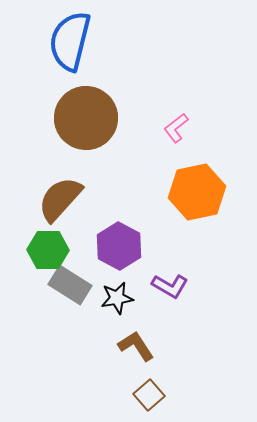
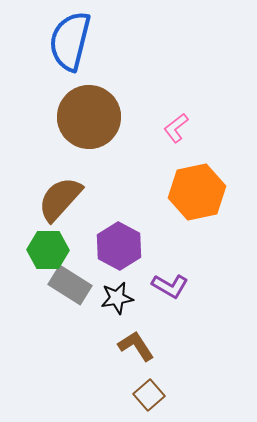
brown circle: moved 3 px right, 1 px up
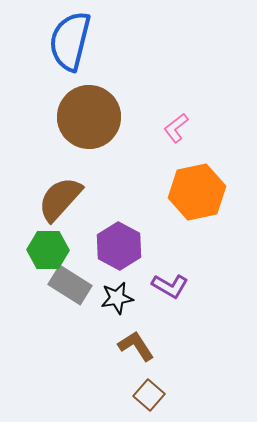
brown square: rotated 8 degrees counterclockwise
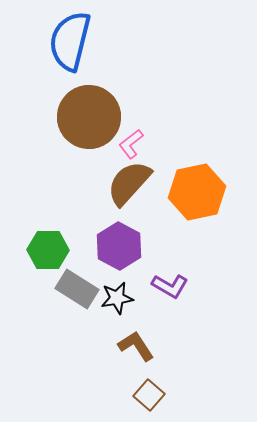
pink L-shape: moved 45 px left, 16 px down
brown semicircle: moved 69 px right, 16 px up
gray rectangle: moved 7 px right, 4 px down
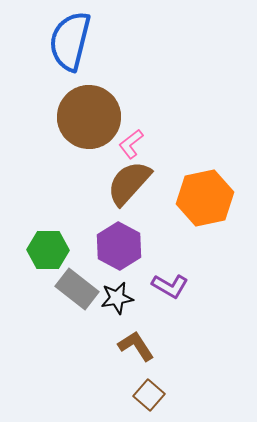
orange hexagon: moved 8 px right, 6 px down
gray rectangle: rotated 6 degrees clockwise
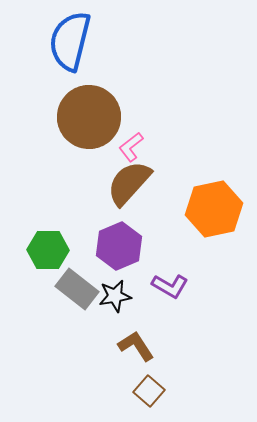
pink L-shape: moved 3 px down
orange hexagon: moved 9 px right, 11 px down
purple hexagon: rotated 9 degrees clockwise
black star: moved 2 px left, 2 px up
brown square: moved 4 px up
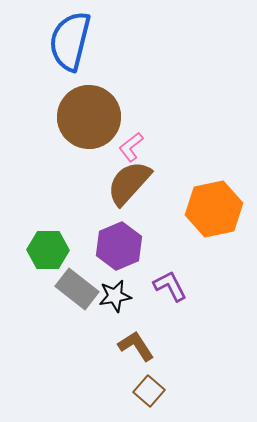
purple L-shape: rotated 147 degrees counterclockwise
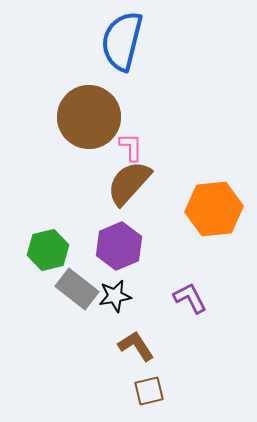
blue semicircle: moved 52 px right
pink L-shape: rotated 128 degrees clockwise
orange hexagon: rotated 6 degrees clockwise
green hexagon: rotated 15 degrees counterclockwise
purple L-shape: moved 20 px right, 12 px down
brown square: rotated 36 degrees clockwise
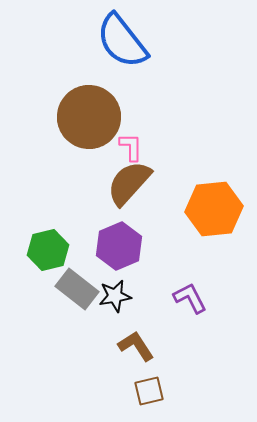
blue semicircle: rotated 52 degrees counterclockwise
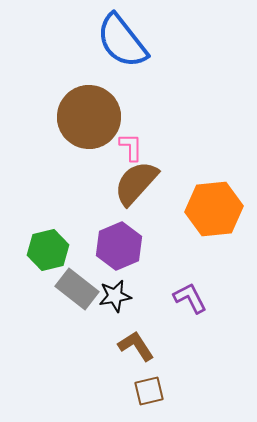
brown semicircle: moved 7 px right
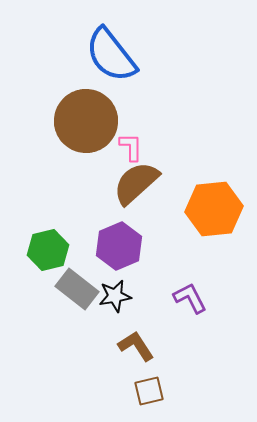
blue semicircle: moved 11 px left, 14 px down
brown circle: moved 3 px left, 4 px down
brown semicircle: rotated 6 degrees clockwise
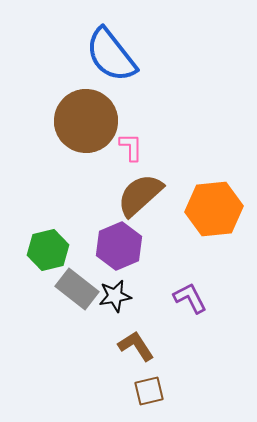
brown semicircle: moved 4 px right, 12 px down
